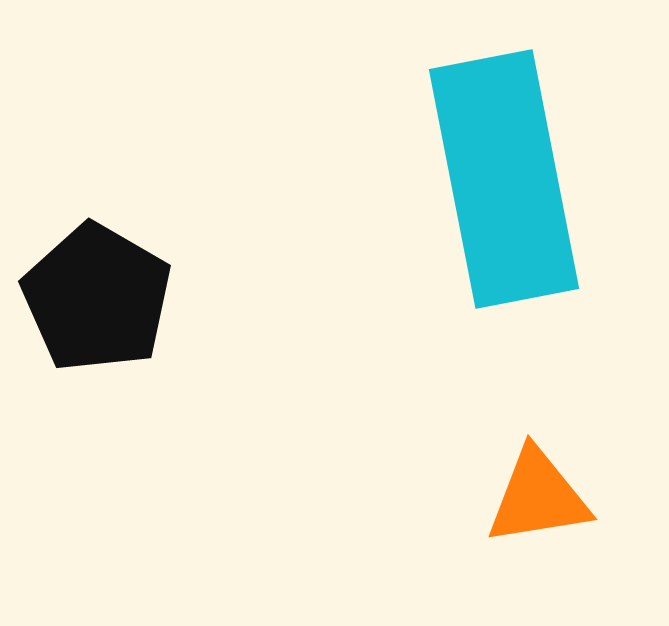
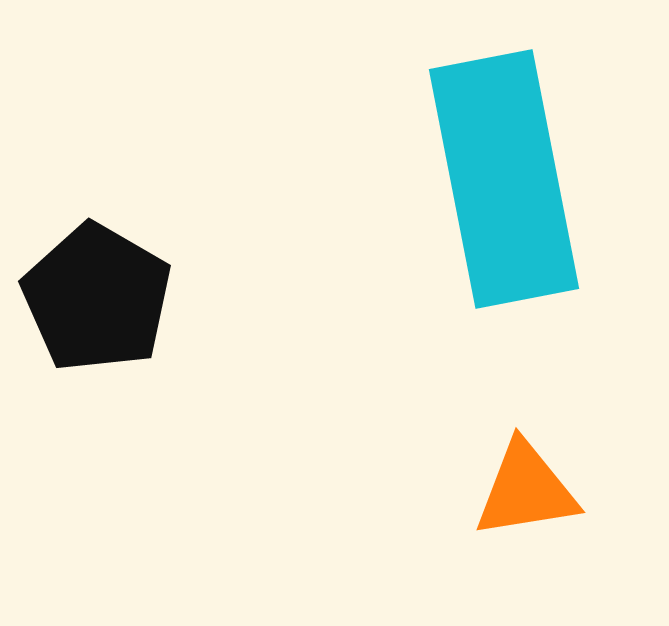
orange triangle: moved 12 px left, 7 px up
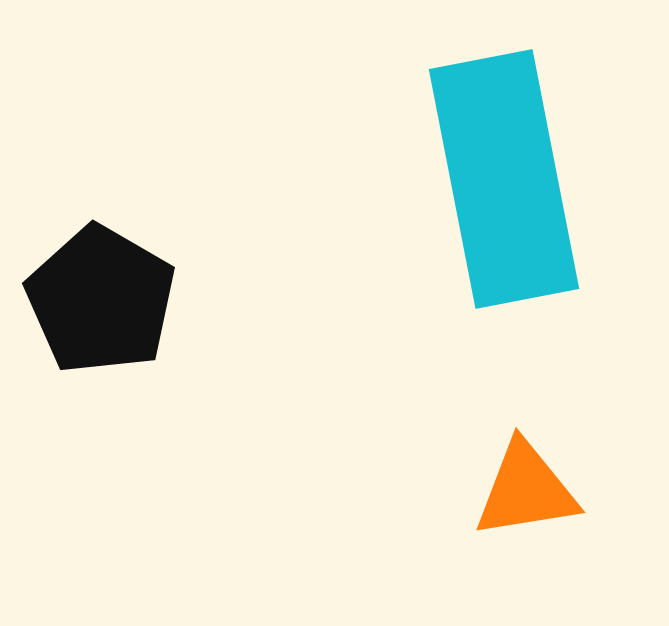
black pentagon: moved 4 px right, 2 px down
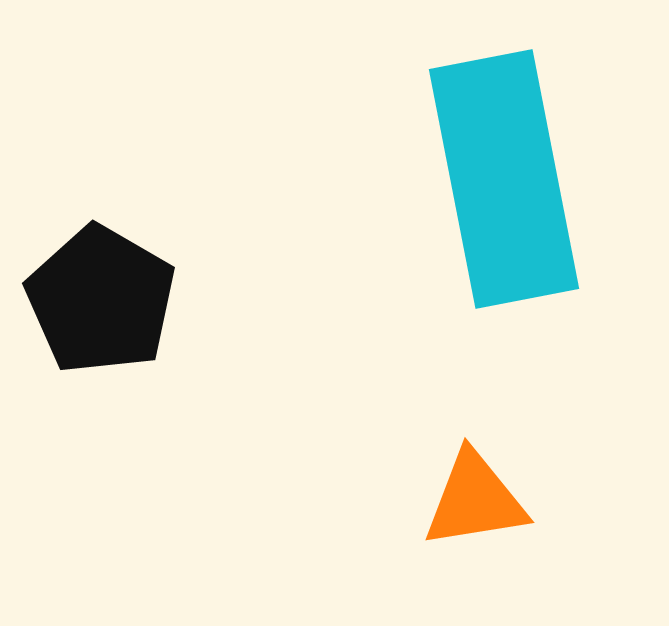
orange triangle: moved 51 px left, 10 px down
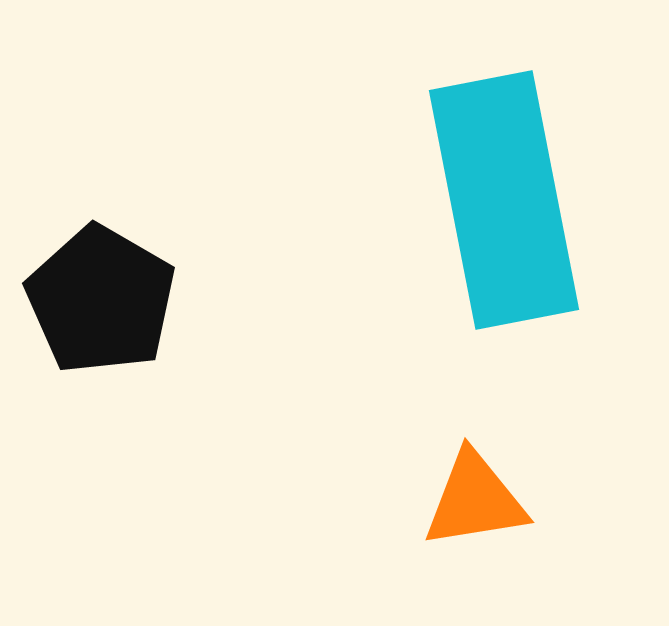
cyan rectangle: moved 21 px down
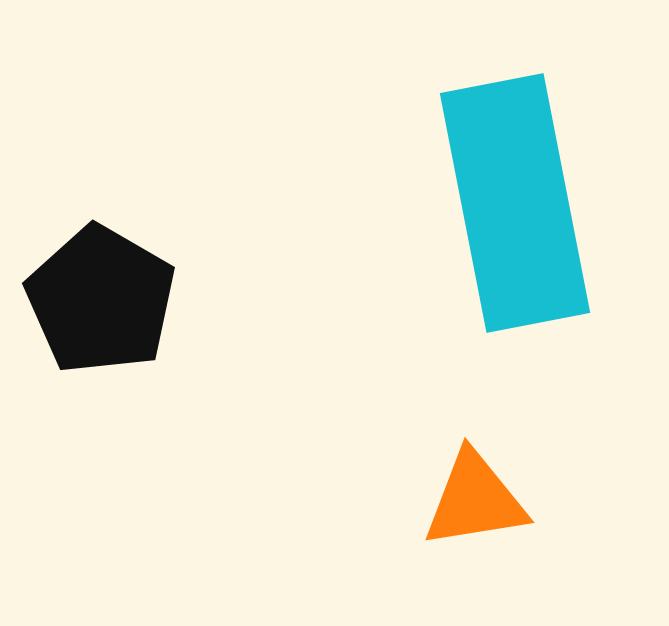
cyan rectangle: moved 11 px right, 3 px down
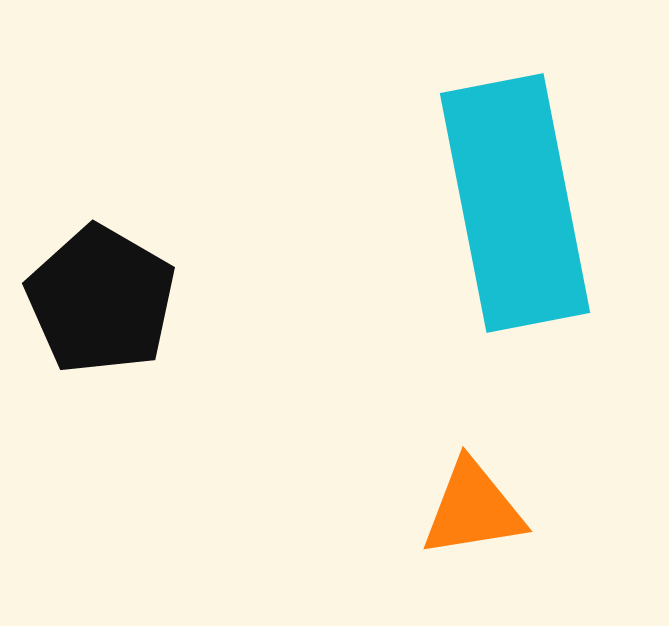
orange triangle: moved 2 px left, 9 px down
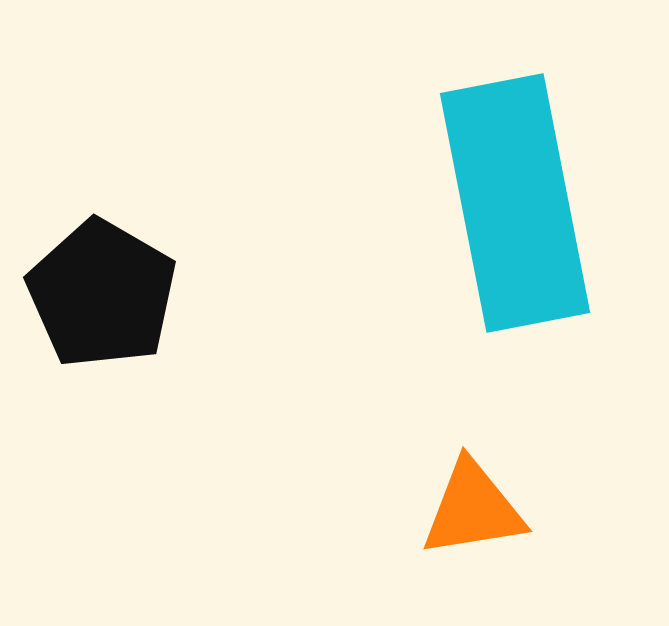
black pentagon: moved 1 px right, 6 px up
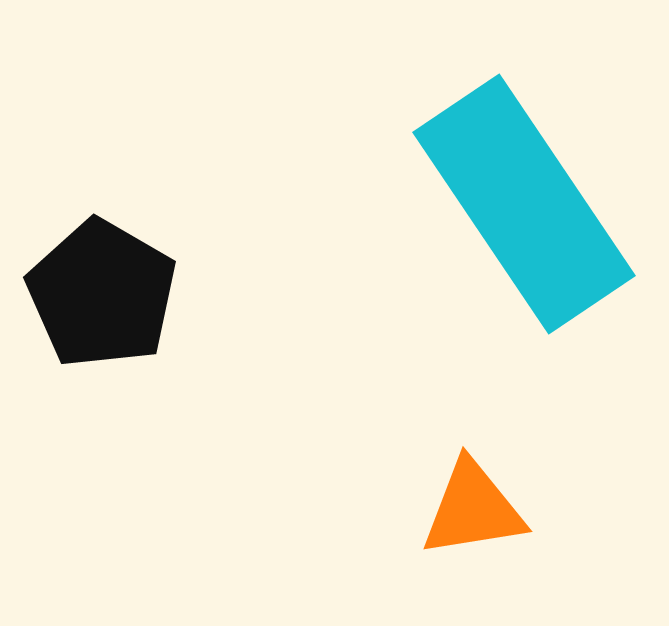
cyan rectangle: moved 9 px right, 1 px down; rotated 23 degrees counterclockwise
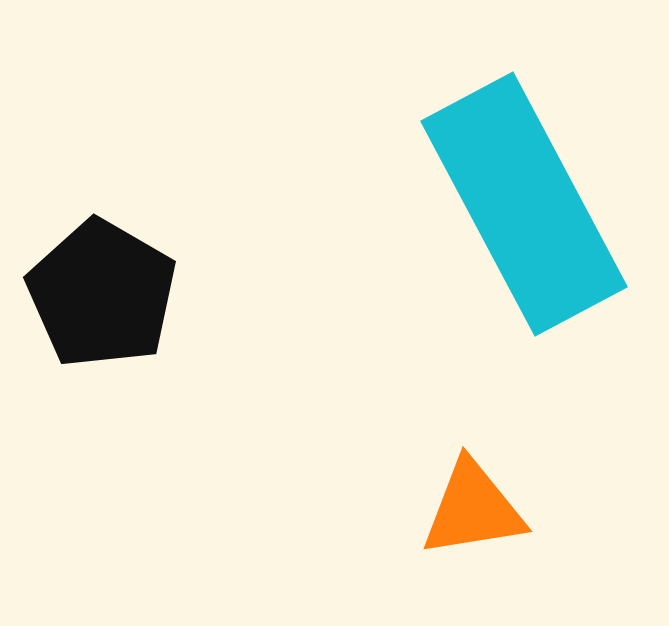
cyan rectangle: rotated 6 degrees clockwise
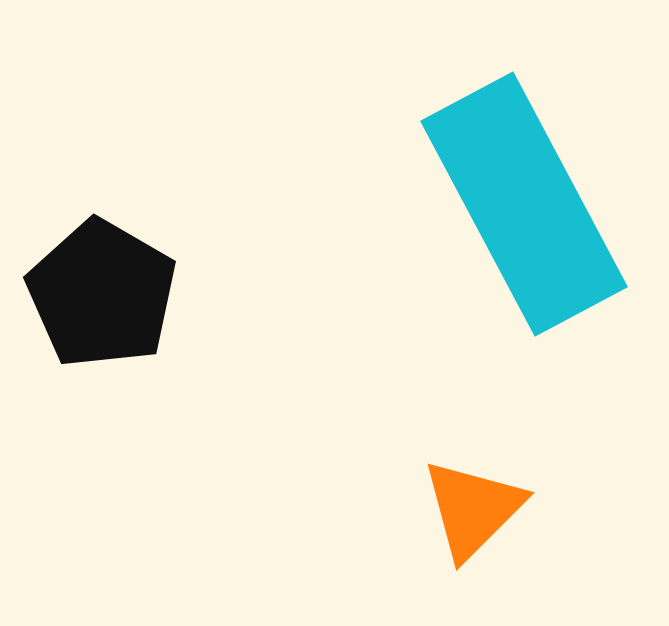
orange triangle: rotated 36 degrees counterclockwise
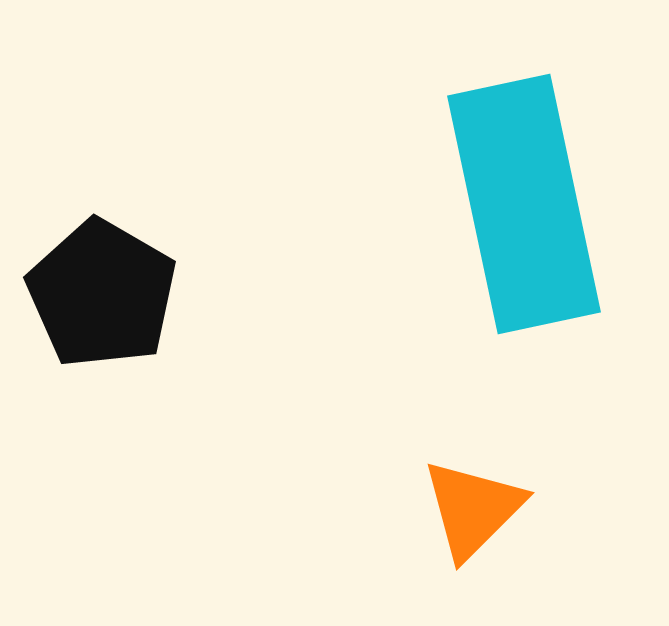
cyan rectangle: rotated 16 degrees clockwise
